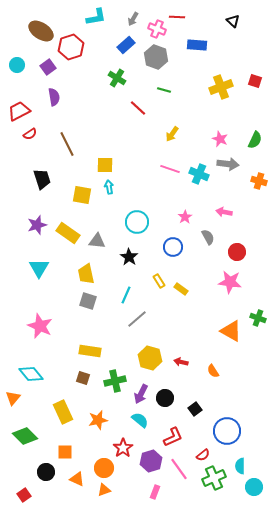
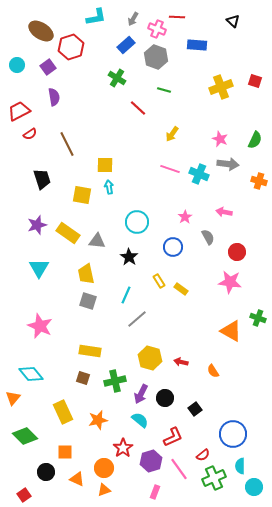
blue circle at (227, 431): moved 6 px right, 3 px down
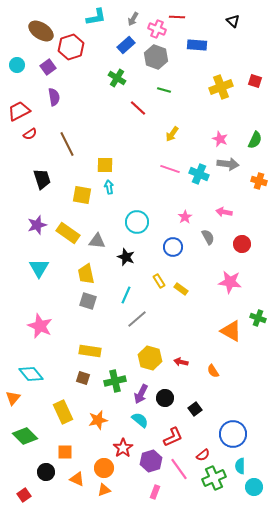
red circle at (237, 252): moved 5 px right, 8 px up
black star at (129, 257): moved 3 px left; rotated 12 degrees counterclockwise
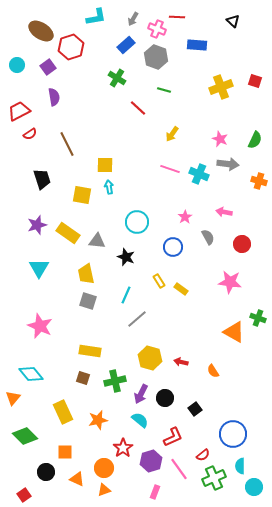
orange triangle at (231, 331): moved 3 px right, 1 px down
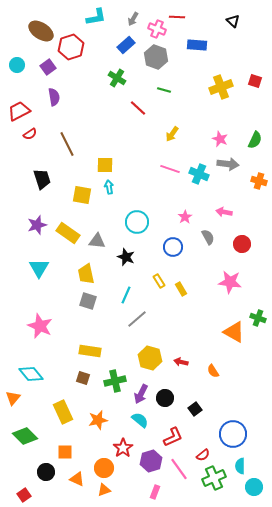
yellow rectangle at (181, 289): rotated 24 degrees clockwise
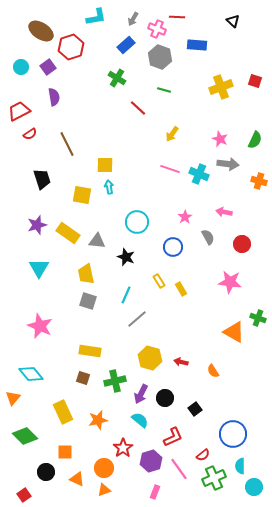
gray hexagon at (156, 57): moved 4 px right
cyan circle at (17, 65): moved 4 px right, 2 px down
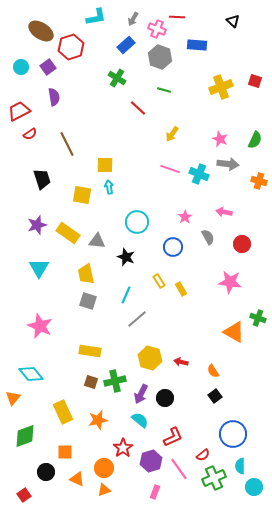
brown square at (83, 378): moved 8 px right, 4 px down
black square at (195, 409): moved 20 px right, 13 px up
green diamond at (25, 436): rotated 65 degrees counterclockwise
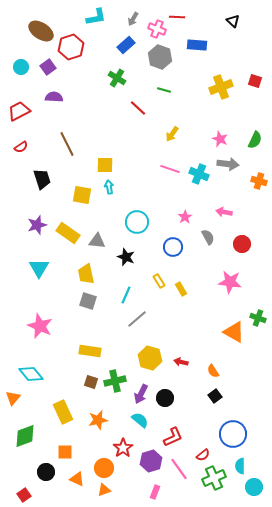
purple semicircle at (54, 97): rotated 78 degrees counterclockwise
red semicircle at (30, 134): moved 9 px left, 13 px down
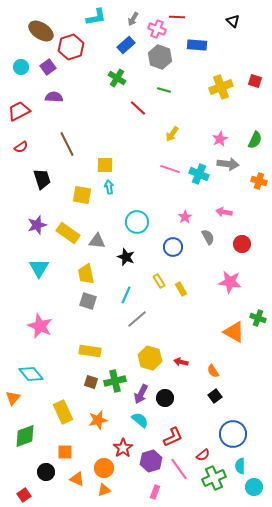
pink star at (220, 139): rotated 21 degrees clockwise
